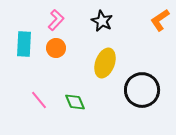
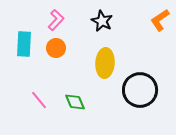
yellow ellipse: rotated 16 degrees counterclockwise
black circle: moved 2 px left
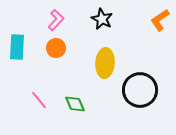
black star: moved 2 px up
cyan rectangle: moved 7 px left, 3 px down
green diamond: moved 2 px down
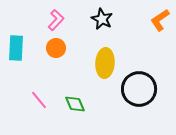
cyan rectangle: moved 1 px left, 1 px down
black circle: moved 1 px left, 1 px up
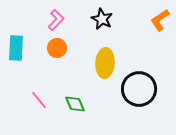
orange circle: moved 1 px right
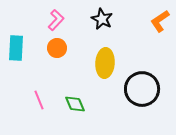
orange L-shape: moved 1 px down
black circle: moved 3 px right
pink line: rotated 18 degrees clockwise
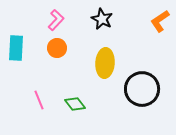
green diamond: rotated 15 degrees counterclockwise
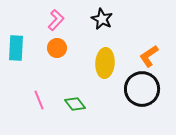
orange L-shape: moved 11 px left, 35 px down
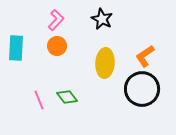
orange circle: moved 2 px up
orange L-shape: moved 4 px left
green diamond: moved 8 px left, 7 px up
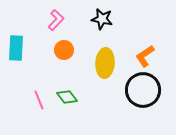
black star: rotated 15 degrees counterclockwise
orange circle: moved 7 px right, 4 px down
black circle: moved 1 px right, 1 px down
